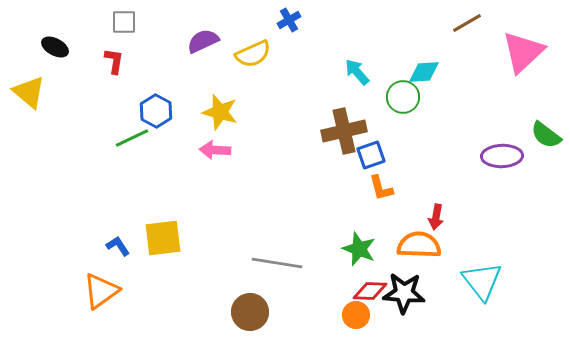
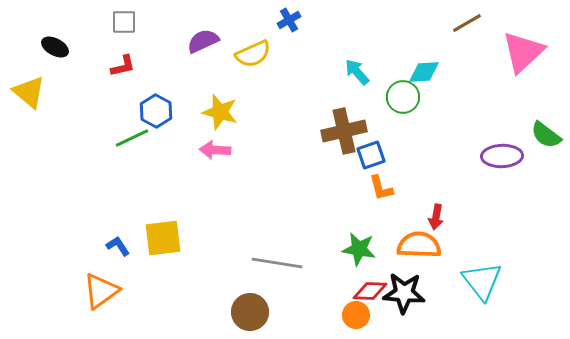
red L-shape: moved 9 px right, 5 px down; rotated 68 degrees clockwise
green star: rotated 12 degrees counterclockwise
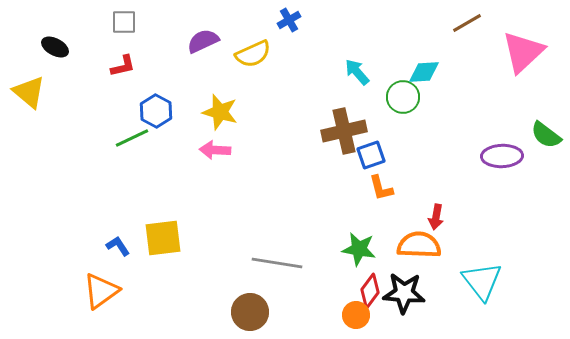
red diamond: rotated 56 degrees counterclockwise
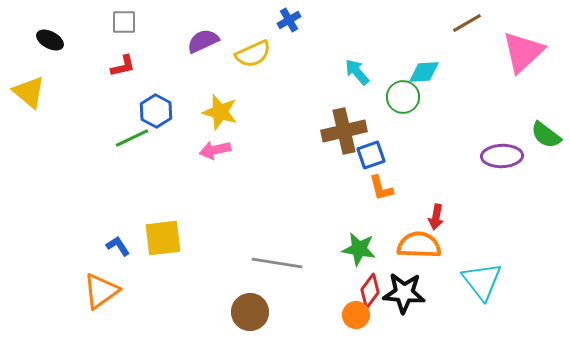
black ellipse: moved 5 px left, 7 px up
pink arrow: rotated 16 degrees counterclockwise
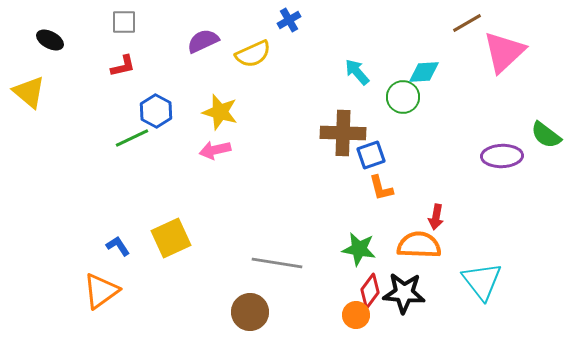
pink triangle: moved 19 px left
brown cross: moved 1 px left, 2 px down; rotated 15 degrees clockwise
yellow square: moved 8 px right; rotated 18 degrees counterclockwise
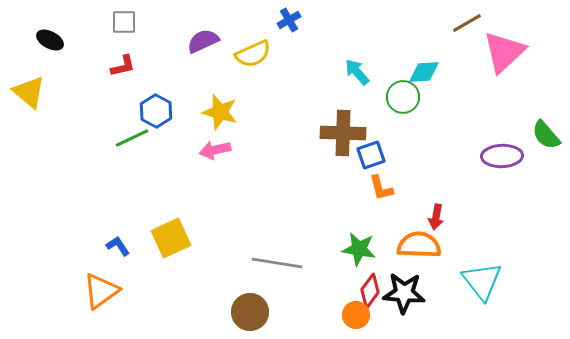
green semicircle: rotated 12 degrees clockwise
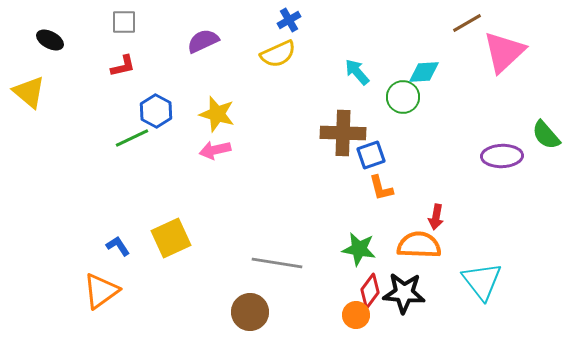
yellow semicircle: moved 25 px right
yellow star: moved 3 px left, 2 px down
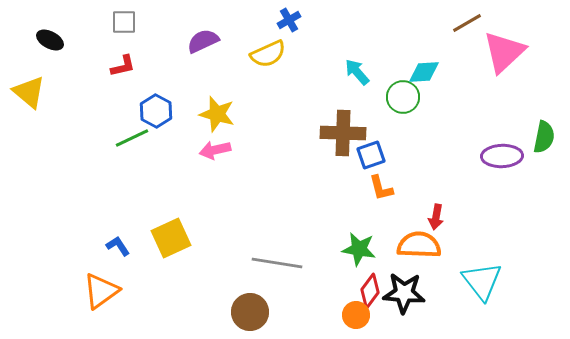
yellow semicircle: moved 10 px left
green semicircle: moved 2 px left, 2 px down; rotated 128 degrees counterclockwise
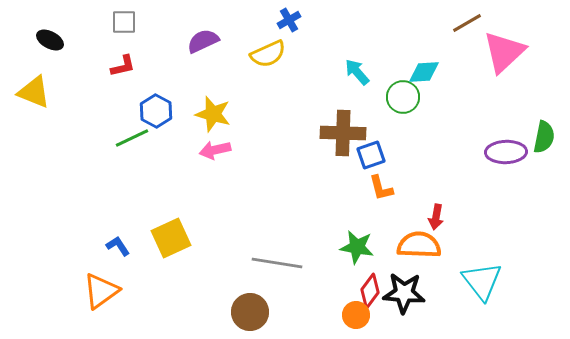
yellow triangle: moved 5 px right; rotated 18 degrees counterclockwise
yellow star: moved 4 px left
purple ellipse: moved 4 px right, 4 px up
green star: moved 2 px left, 2 px up
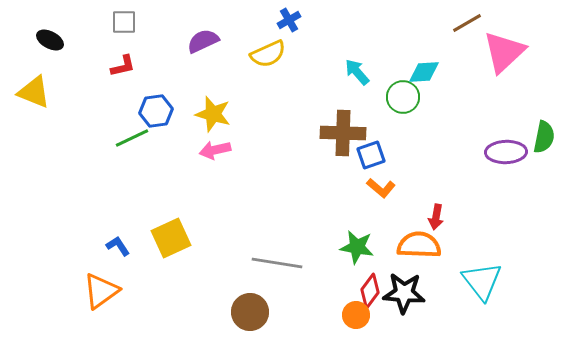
blue hexagon: rotated 24 degrees clockwise
orange L-shape: rotated 36 degrees counterclockwise
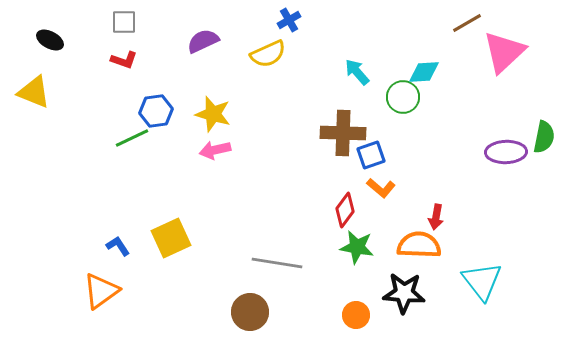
red L-shape: moved 1 px right, 6 px up; rotated 32 degrees clockwise
red diamond: moved 25 px left, 81 px up
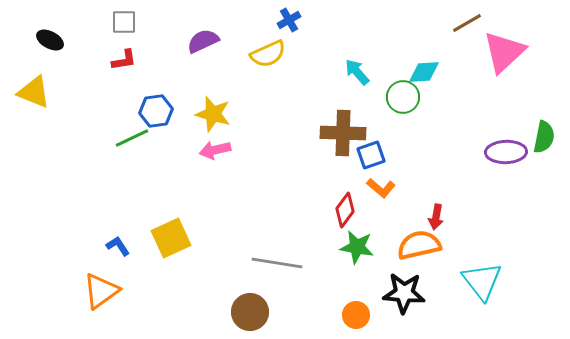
red L-shape: rotated 28 degrees counterclockwise
orange semicircle: rotated 15 degrees counterclockwise
